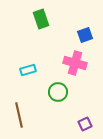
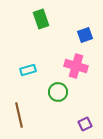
pink cross: moved 1 px right, 3 px down
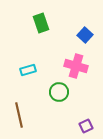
green rectangle: moved 4 px down
blue square: rotated 28 degrees counterclockwise
green circle: moved 1 px right
purple square: moved 1 px right, 2 px down
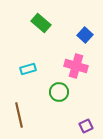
green rectangle: rotated 30 degrees counterclockwise
cyan rectangle: moved 1 px up
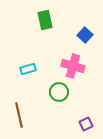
green rectangle: moved 4 px right, 3 px up; rotated 36 degrees clockwise
pink cross: moved 3 px left
purple square: moved 2 px up
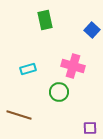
blue square: moved 7 px right, 5 px up
brown line: rotated 60 degrees counterclockwise
purple square: moved 4 px right, 4 px down; rotated 24 degrees clockwise
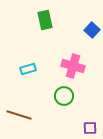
green circle: moved 5 px right, 4 px down
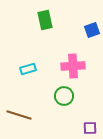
blue square: rotated 28 degrees clockwise
pink cross: rotated 20 degrees counterclockwise
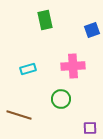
green circle: moved 3 px left, 3 px down
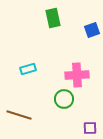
green rectangle: moved 8 px right, 2 px up
pink cross: moved 4 px right, 9 px down
green circle: moved 3 px right
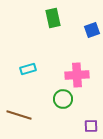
green circle: moved 1 px left
purple square: moved 1 px right, 2 px up
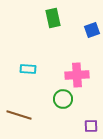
cyan rectangle: rotated 21 degrees clockwise
